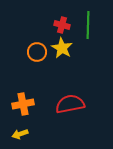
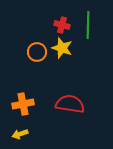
yellow star: rotated 10 degrees counterclockwise
red semicircle: rotated 20 degrees clockwise
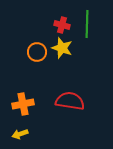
green line: moved 1 px left, 1 px up
red semicircle: moved 3 px up
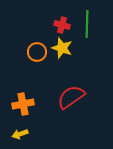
red semicircle: moved 1 px right, 4 px up; rotated 44 degrees counterclockwise
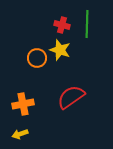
yellow star: moved 2 px left, 2 px down
orange circle: moved 6 px down
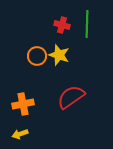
yellow star: moved 1 px left, 5 px down
orange circle: moved 2 px up
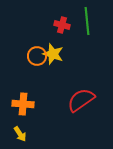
green line: moved 3 px up; rotated 8 degrees counterclockwise
yellow star: moved 6 px left, 1 px up
red semicircle: moved 10 px right, 3 px down
orange cross: rotated 15 degrees clockwise
yellow arrow: rotated 105 degrees counterclockwise
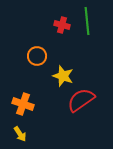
yellow star: moved 10 px right, 22 px down
orange cross: rotated 15 degrees clockwise
